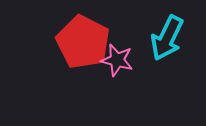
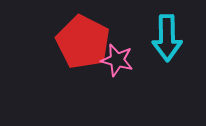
cyan arrow: rotated 27 degrees counterclockwise
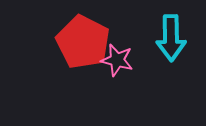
cyan arrow: moved 4 px right
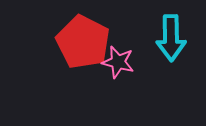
pink star: moved 1 px right, 2 px down
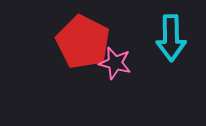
pink star: moved 3 px left, 1 px down
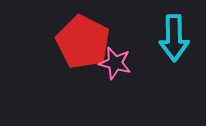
cyan arrow: moved 3 px right
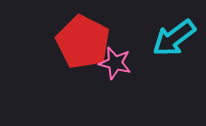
cyan arrow: rotated 54 degrees clockwise
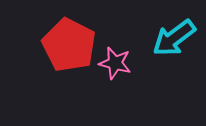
red pentagon: moved 14 px left, 3 px down
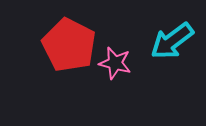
cyan arrow: moved 2 px left, 3 px down
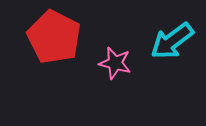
red pentagon: moved 15 px left, 8 px up
